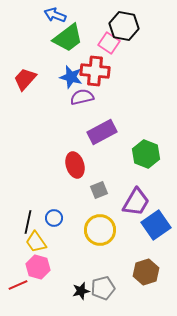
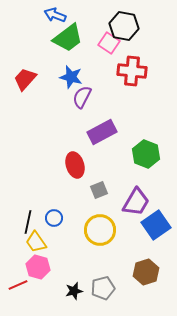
red cross: moved 37 px right
purple semicircle: rotated 50 degrees counterclockwise
black star: moved 7 px left
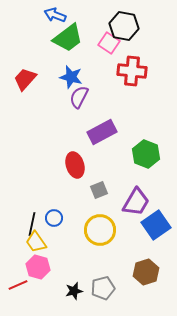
purple semicircle: moved 3 px left
black line: moved 4 px right, 2 px down
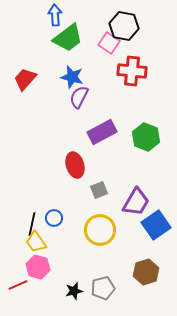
blue arrow: rotated 65 degrees clockwise
blue star: moved 1 px right
green hexagon: moved 17 px up
